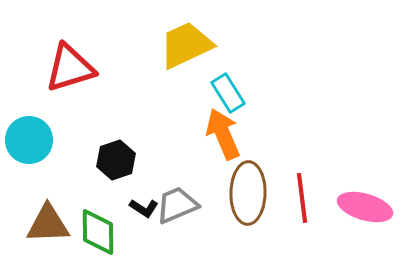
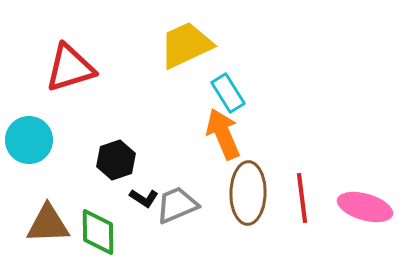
black L-shape: moved 10 px up
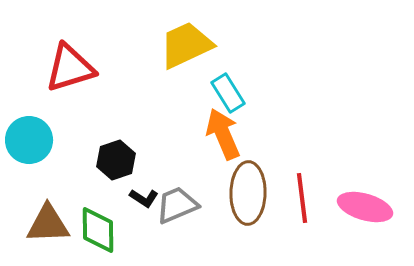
green diamond: moved 2 px up
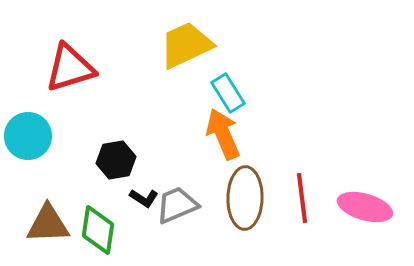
cyan circle: moved 1 px left, 4 px up
black hexagon: rotated 9 degrees clockwise
brown ellipse: moved 3 px left, 5 px down
green diamond: rotated 9 degrees clockwise
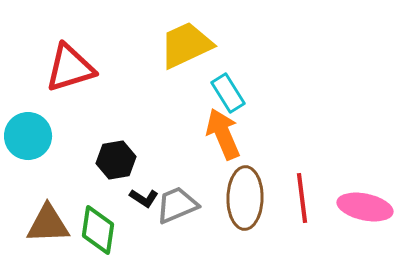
pink ellipse: rotated 4 degrees counterclockwise
